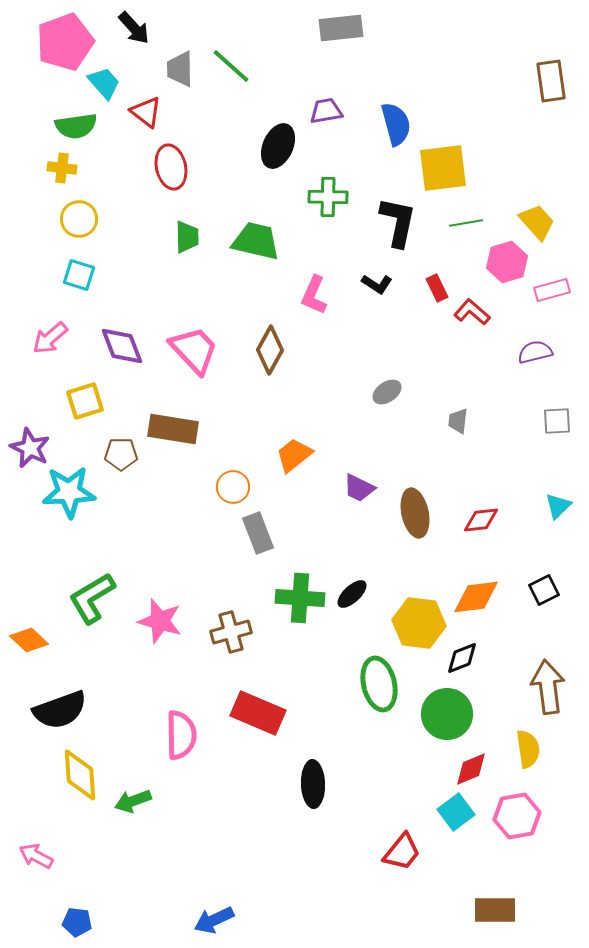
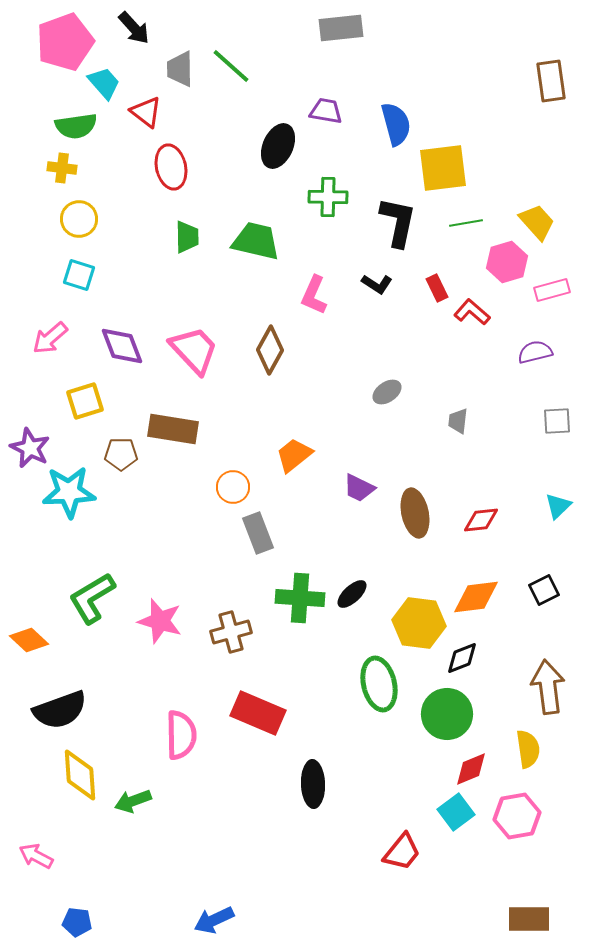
purple trapezoid at (326, 111): rotated 20 degrees clockwise
brown rectangle at (495, 910): moved 34 px right, 9 px down
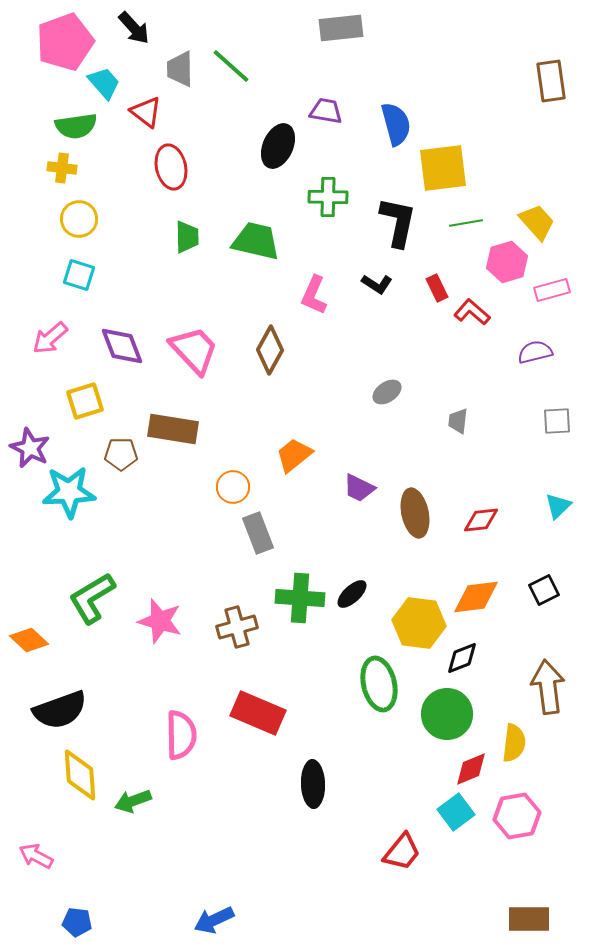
brown cross at (231, 632): moved 6 px right, 5 px up
yellow semicircle at (528, 749): moved 14 px left, 6 px up; rotated 15 degrees clockwise
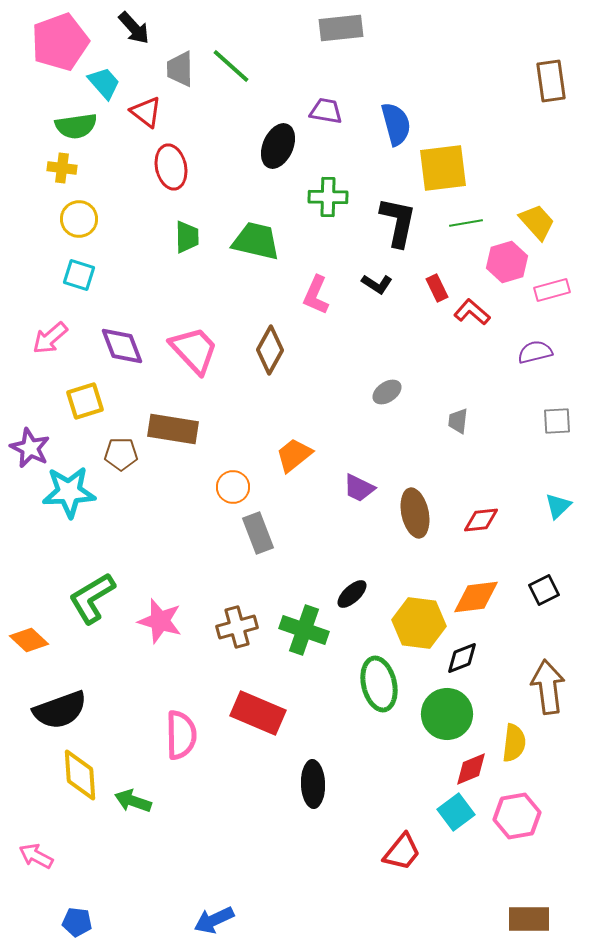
pink pentagon at (65, 42): moved 5 px left
pink L-shape at (314, 295): moved 2 px right
green cross at (300, 598): moved 4 px right, 32 px down; rotated 15 degrees clockwise
green arrow at (133, 801): rotated 39 degrees clockwise
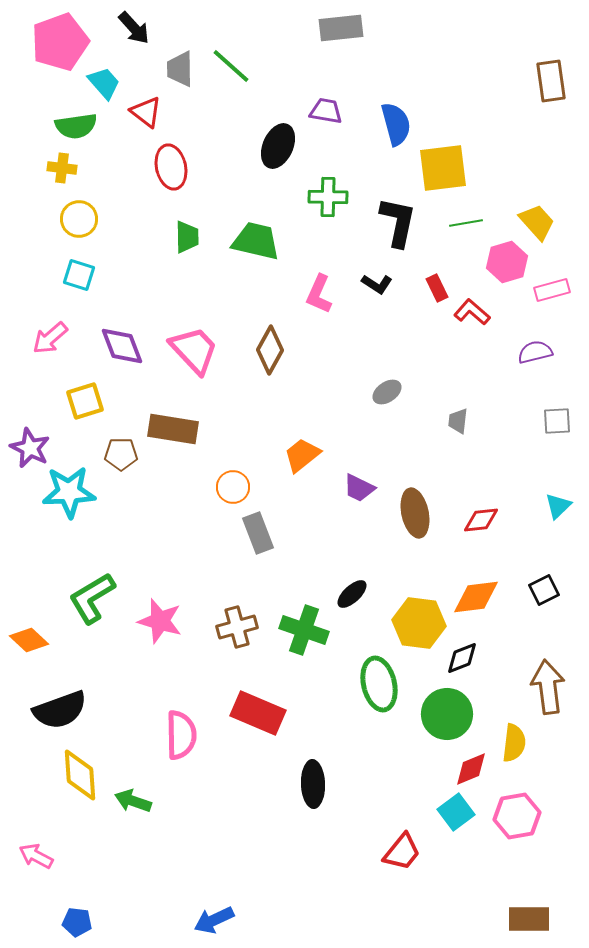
pink L-shape at (316, 295): moved 3 px right, 1 px up
orange trapezoid at (294, 455): moved 8 px right
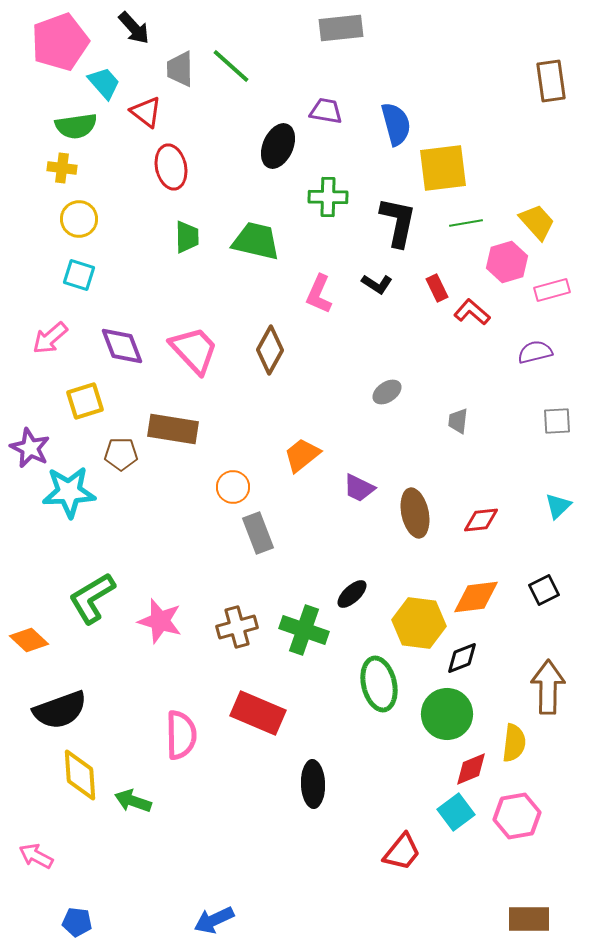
brown arrow at (548, 687): rotated 8 degrees clockwise
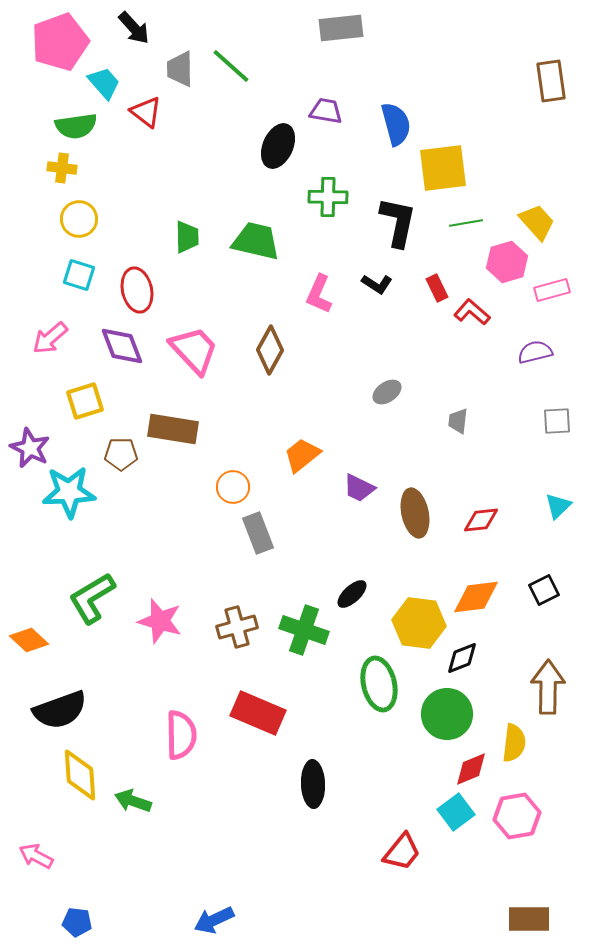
red ellipse at (171, 167): moved 34 px left, 123 px down
